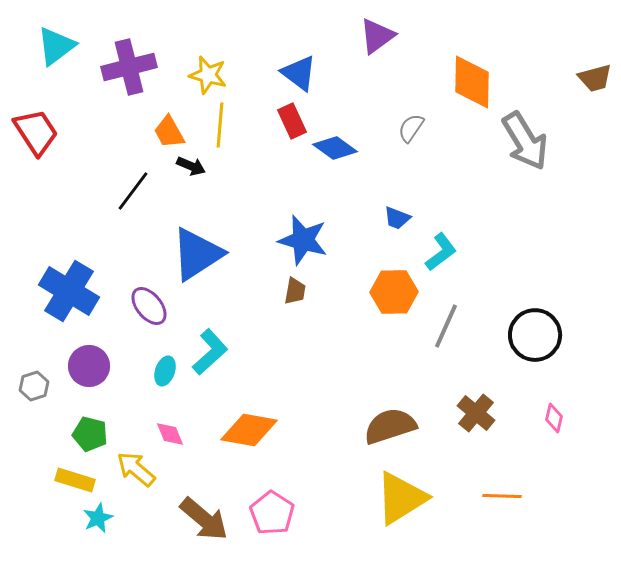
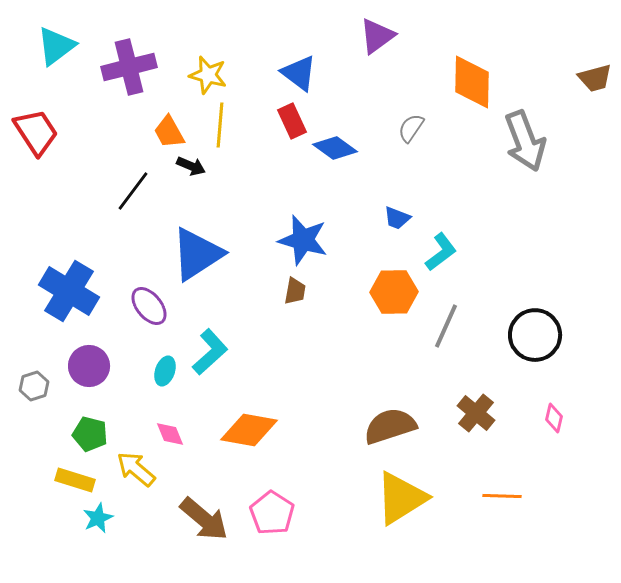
gray arrow at (525, 141): rotated 10 degrees clockwise
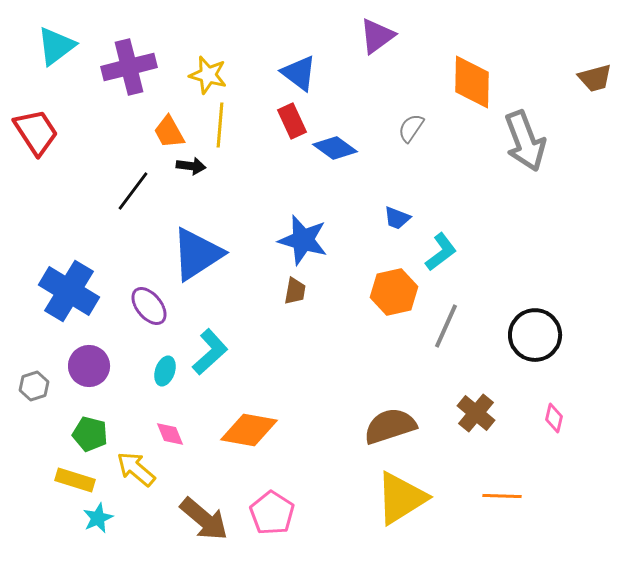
black arrow at (191, 166): rotated 16 degrees counterclockwise
orange hexagon at (394, 292): rotated 12 degrees counterclockwise
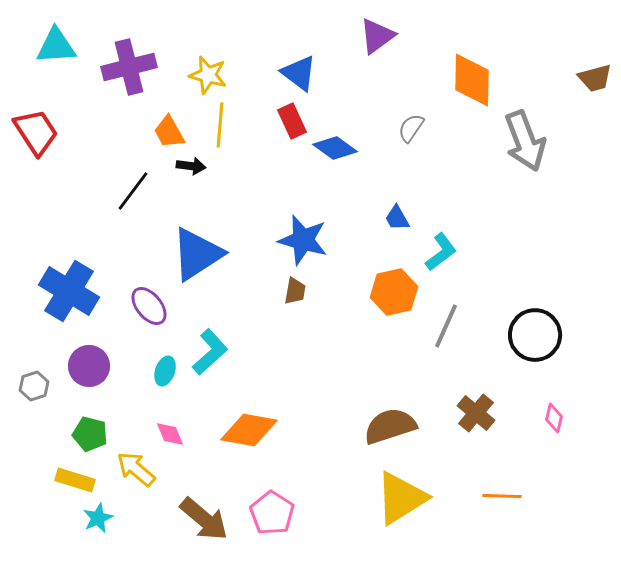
cyan triangle at (56, 46): rotated 33 degrees clockwise
orange diamond at (472, 82): moved 2 px up
blue trapezoid at (397, 218): rotated 40 degrees clockwise
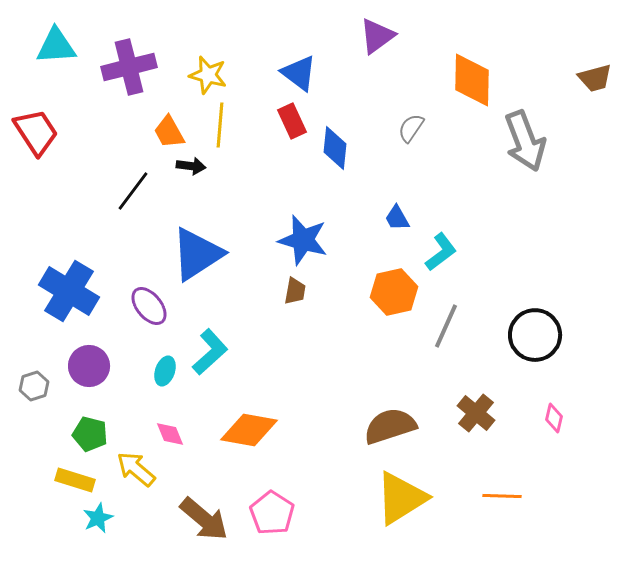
blue diamond at (335, 148): rotated 60 degrees clockwise
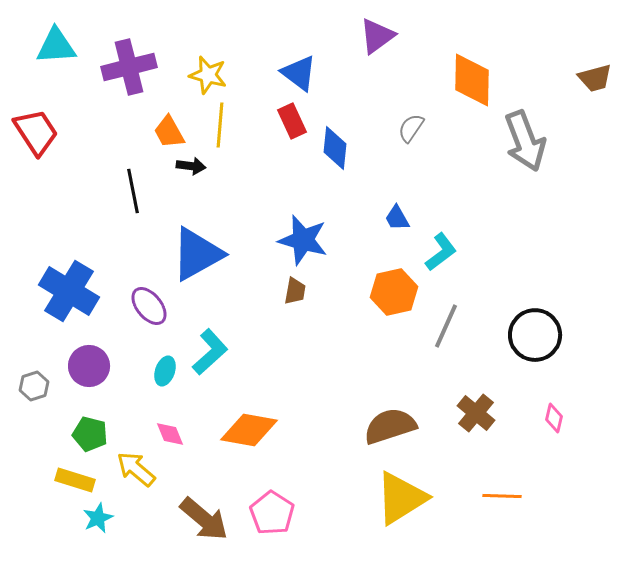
black line at (133, 191): rotated 48 degrees counterclockwise
blue triangle at (197, 254): rotated 4 degrees clockwise
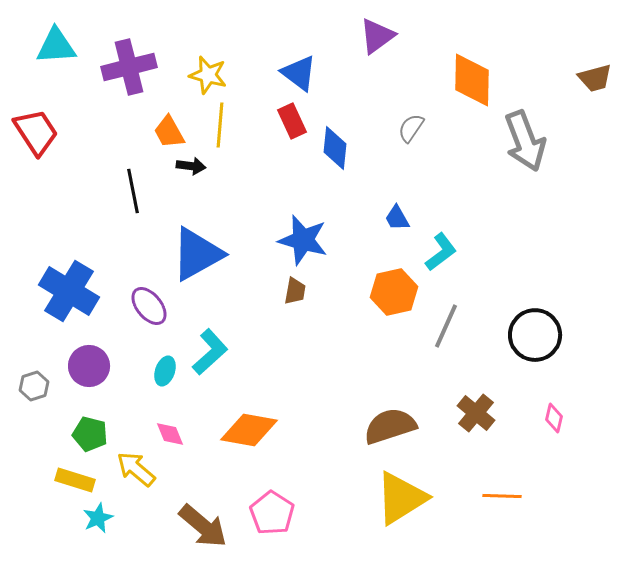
brown arrow at (204, 519): moved 1 px left, 7 px down
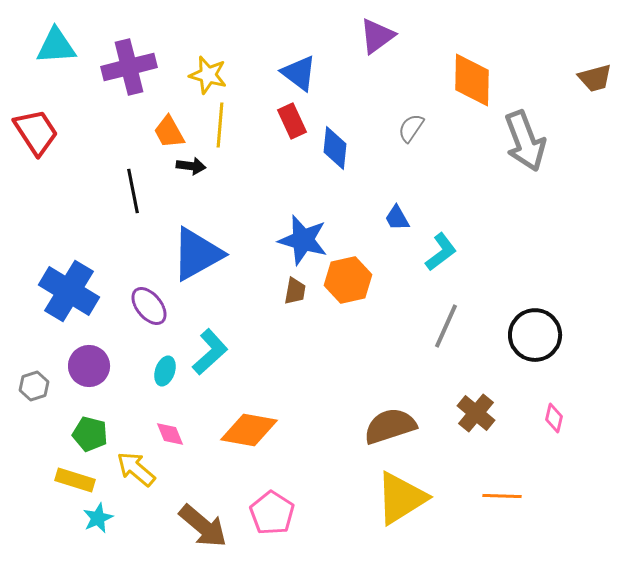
orange hexagon at (394, 292): moved 46 px left, 12 px up
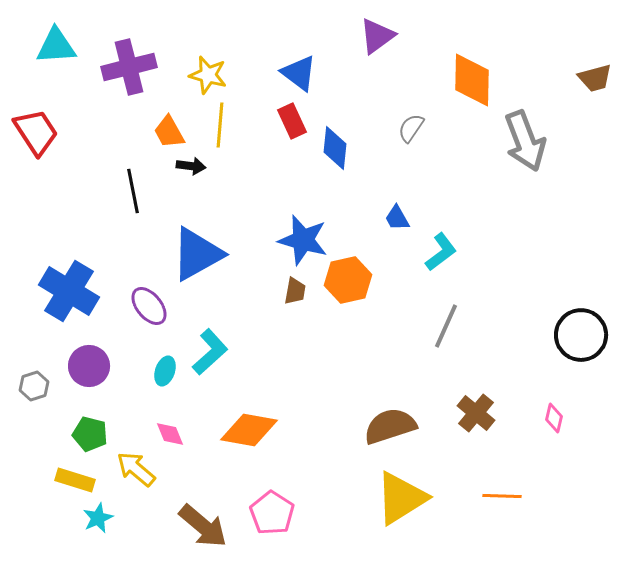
black circle at (535, 335): moved 46 px right
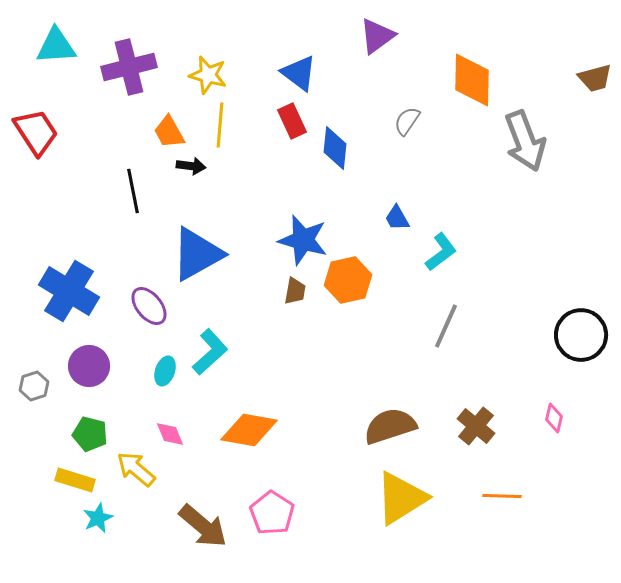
gray semicircle at (411, 128): moved 4 px left, 7 px up
brown cross at (476, 413): moved 13 px down
